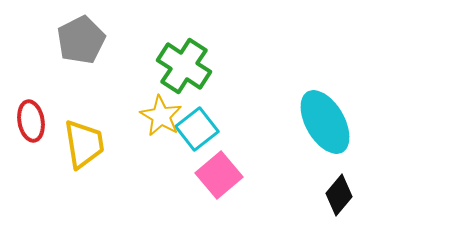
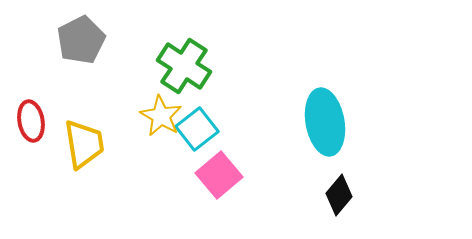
cyan ellipse: rotated 20 degrees clockwise
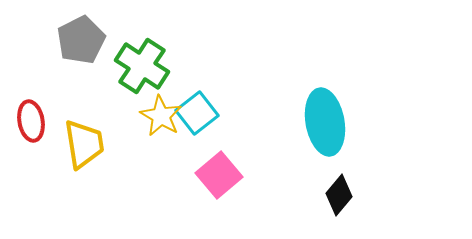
green cross: moved 42 px left
cyan square: moved 16 px up
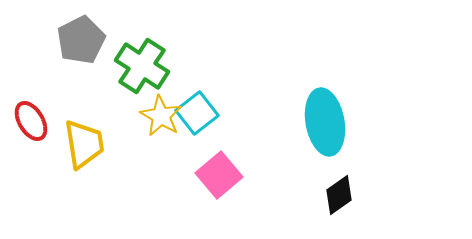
red ellipse: rotated 21 degrees counterclockwise
black diamond: rotated 15 degrees clockwise
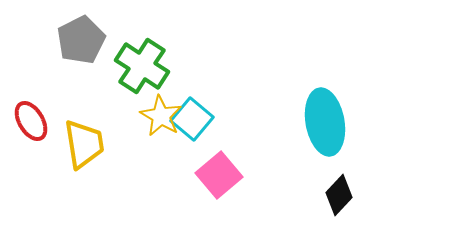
cyan square: moved 5 px left, 6 px down; rotated 12 degrees counterclockwise
black diamond: rotated 12 degrees counterclockwise
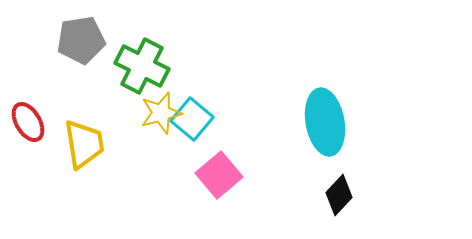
gray pentagon: rotated 18 degrees clockwise
green cross: rotated 6 degrees counterclockwise
yellow star: moved 3 px up; rotated 27 degrees clockwise
red ellipse: moved 3 px left, 1 px down
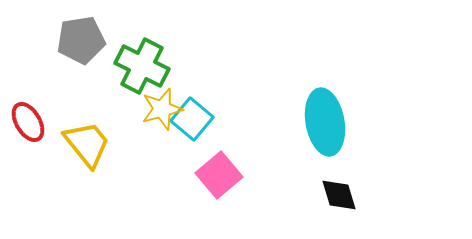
yellow star: moved 1 px right, 4 px up
yellow trapezoid: moved 3 px right; rotated 30 degrees counterclockwise
black diamond: rotated 60 degrees counterclockwise
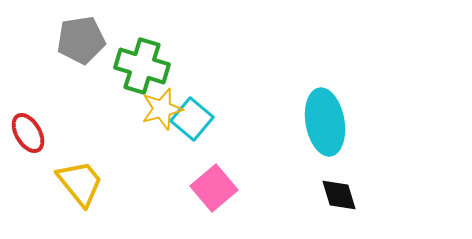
green cross: rotated 10 degrees counterclockwise
red ellipse: moved 11 px down
yellow trapezoid: moved 7 px left, 39 px down
pink square: moved 5 px left, 13 px down
